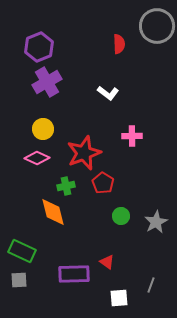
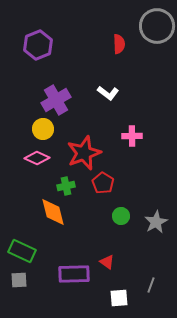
purple hexagon: moved 1 px left, 2 px up
purple cross: moved 9 px right, 18 px down
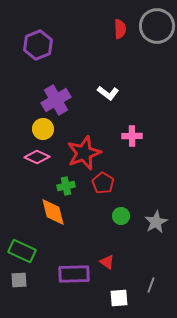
red semicircle: moved 1 px right, 15 px up
pink diamond: moved 1 px up
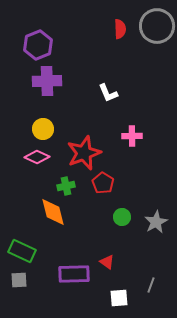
white L-shape: rotated 30 degrees clockwise
purple cross: moved 9 px left, 19 px up; rotated 28 degrees clockwise
green circle: moved 1 px right, 1 px down
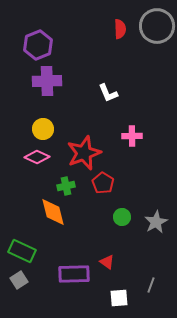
gray square: rotated 30 degrees counterclockwise
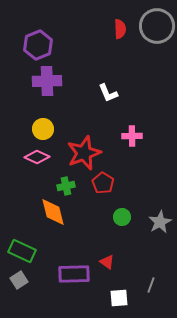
gray star: moved 4 px right
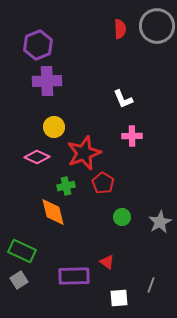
white L-shape: moved 15 px right, 6 px down
yellow circle: moved 11 px right, 2 px up
purple rectangle: moved 2 px down
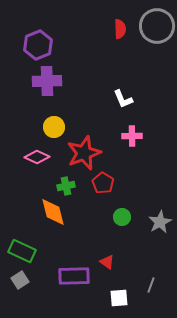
gray square: moved 1 px right
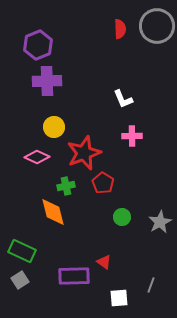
red triangle: moved 3 px left
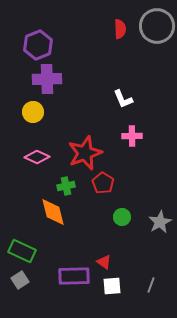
purple cross: moved 2 px up
yellow circle: moved 21 px left, 15 px up
red star: moved 1 px right
white square: moved 7 px left, 12 px up
